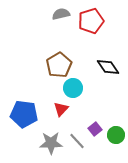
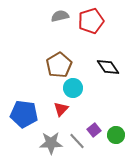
gray semicircle: moved 1 px left, 2 px down
purple square: moved 1 px left, 1 px down
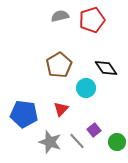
red pentagon: moved 1 px right, 1 px up
black diamond: moved 2 px left, 1 px down
cyan circle: moved 13 px right
green circle: moved 1 px right, 7 px down
gray star: moved 1 px left, 1 px up; rotated 20 degrees clockwise
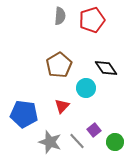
gray semicircle: rotated 108 degrees clockwise
red triangle: moved 1 px right, 3 px up
green circle: moved 2 px left
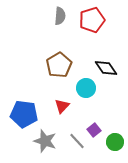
gray star: moved 5 px left, 1 px up
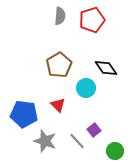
red triangle: moved 4 px left, 1 px up; rotated 28 degrees counterclockwise
green circle: moved 9 px down
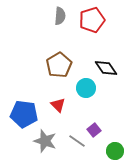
gray line: rotated 12 degrees counterclockwise
